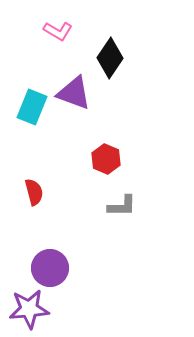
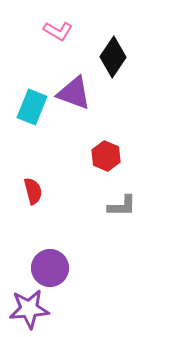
black diamond: moved 3 px right, 1 px up
red hexagon: moved 3 px up
red semicircle: moved 1 px left, 1 px up
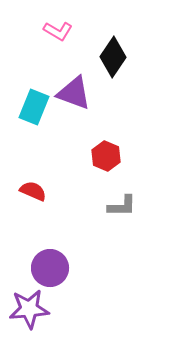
cyan rectangle: moved 2 px right
red semicircle: rotated 52 degrees counterclockwise
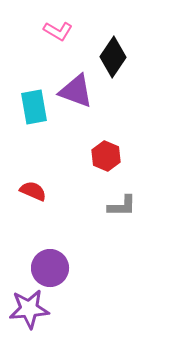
purple triangle: moved 2 px right, 2 px up
cyan rectangle: rotated 32 degrees counterclockwise
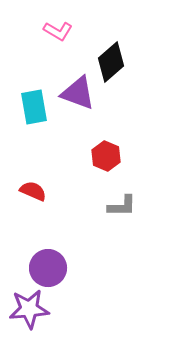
black diamond: moved 2 px left, 5 px down; rotated 15 degrees clockwise
purple triangle: moved 2 px right, 2 px down
purple circle: moved 2 px left
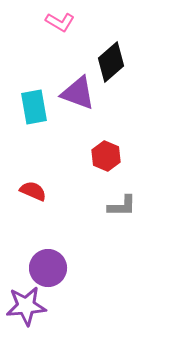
pink L-shape: moved 2 px right, 9 px up
purple star: moved 3 px left, 3 px up
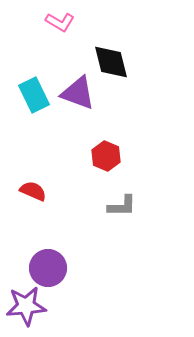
black diamond: rotated 63 degrees counterclockwise
cyan rectangle: moved 12 px up; rotated 16 degrees counterclockwise
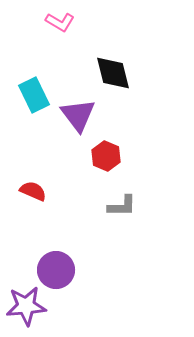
black diamond: moved 2 px right, 11 px down
purple triangle: moved 22 px down; rotated 33 degrees clockwise
purple circle: moved 8 px right, 2 px down
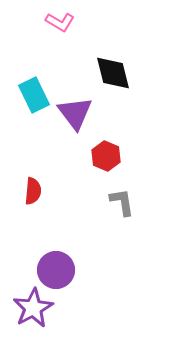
purple triangle: moved 3 px left, 2 px up
red semicircle: rotated 72 degrees clockwise
gray L-shape: moved 4 px up; rotated 100 degrees counterclockwise
purple star: moved 7 px right, 2 px down; rotated 24 degrees counterclockwise
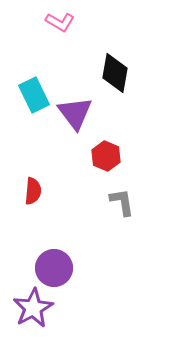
black diamond: moved 2 px right; rotated 24 degrees clockwise
purple circle: moved 2 px left, 2 px up
